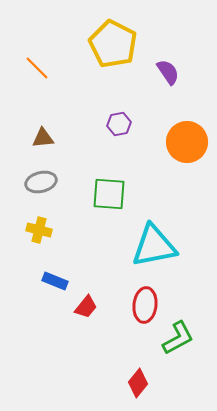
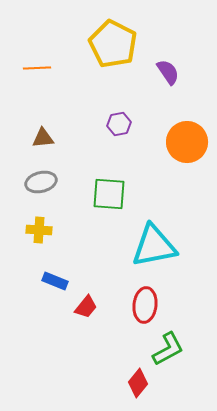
orange line: rotated 48 degrees counterclockwise
yellow cross: rotated 10 degrees counterclockwise
green L-shape: moved 10 px left, 11 px down
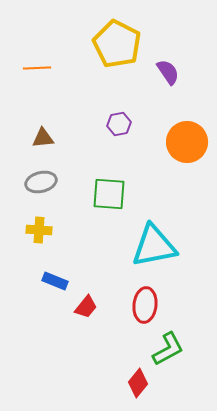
yellow pentagon: moved 4 px right
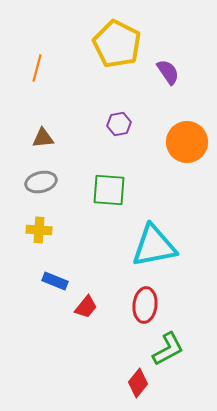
orange line: rotated 72 degrees counterclockwise
green square: moved 4 px up
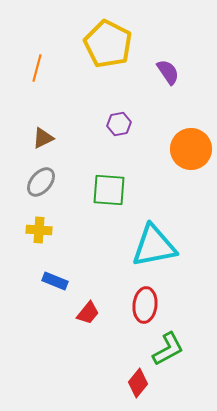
yellow pentagon: moved 9 px left
brown triangle: rotated 20 degrees counterclockwise
orange circle: moved 4 px right, 7 px down
gray ellipse: rotated 36 degrees counterclockwise
red trapezoid: moved 2 px right, 6 px down
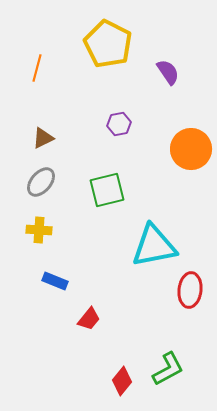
green square: moved 2 px left; rotated 18 degrees counterclockwise
red ellipse: moved 45 px right, 15 px up
red trapezoid: moved 1 px right, 6 px down
green L-shape: moved 20 px down
red diamond: moved 16 px left, 2 px up
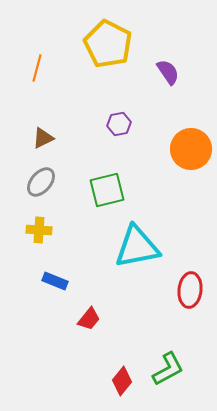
cyan triangle: moved 17 px left, 1 px down
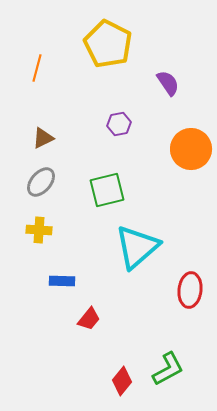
purple semicircle: moved 11 px down
cyan triangle: rotated 30 degrees counterclockwise
blue rectangle: moved 7 px right; rotated 20 degrees counterclockwise
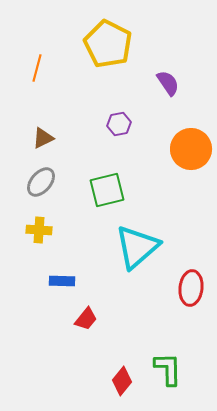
red ellipse: moved 1 px right, 2 px up
red trapezoid: moved 3 px left
green L-shape: rotated 63 degrees counterclockwise
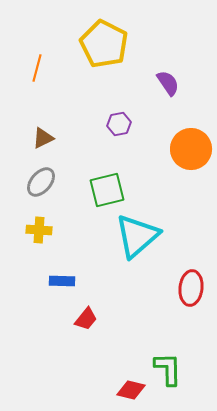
yellow pentagon: moved 4 px left
cyan triangle: moved 11 px up
red diamond: moved 9 px right, 9 px down; rotated 64 degrees clockwise
